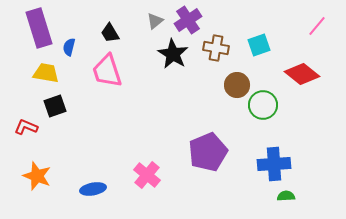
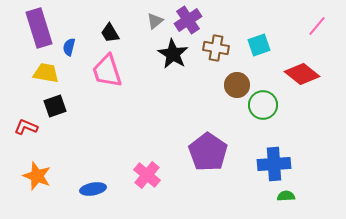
purple pentagon: rotated 15 degrees counterclockwise
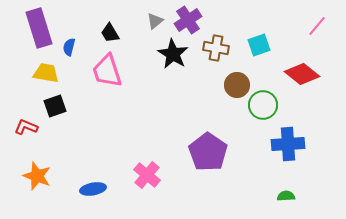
blue cross: moved 14 px right, 20 px up
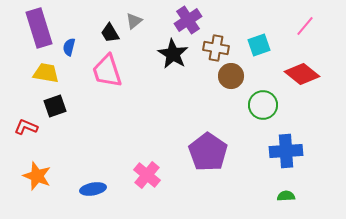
gray triangle: moved 21 px left
pink line: moved 12 px left
brown circle: moved 6 px left, 9 px up
blue cross: moved 2 px left, 7 px down
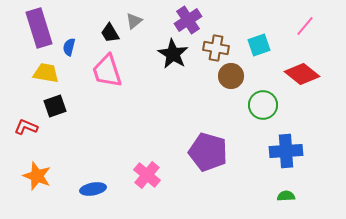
purple pentagon: rotated 18 degrees counterclockwise
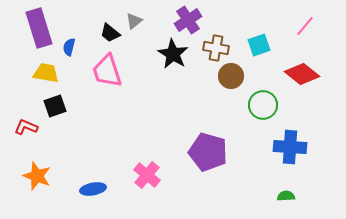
black trapezoid: rotated 20 degrees counterclockwise
blue cross: moved 4 px right, 4 px up; rotated 8 degrees clockwise
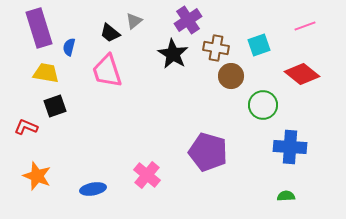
pink line: rotated 30 degrees clockwise
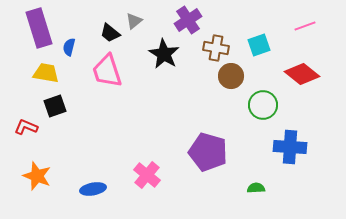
black star: moved 9 px left
green semicircle: moved 30 px left, 8 px up
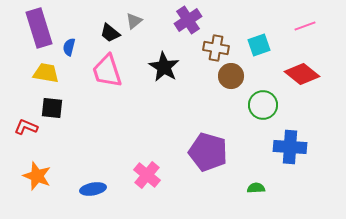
black star: moved 13 px down
black square: moved 3 px left, 2 px down; rotated 25 degrees clockwise
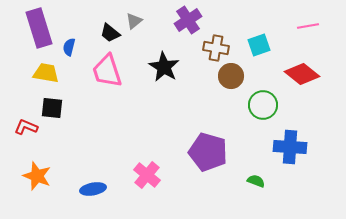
pink line: moved 3 px right; rotated 10 degrees clockwise
green semicircle: moved 7 px up; rotated 24 degrees clockwise
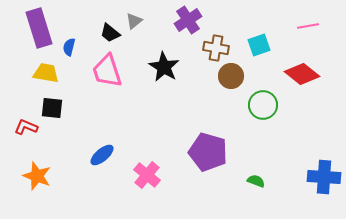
blue cross: moved 34 px right, 30 px down
blue ellipse: moved 9 px right, 34 px up; rotated 30 degrees counterclockwise
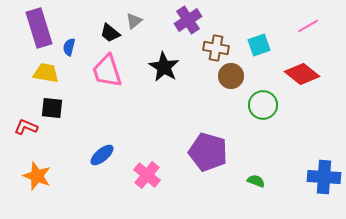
pink line: rotated 20 degrees counterclockwise
